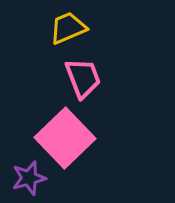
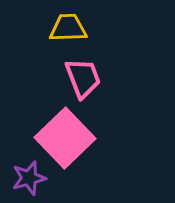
yellow trapezoid: rotated 21 degrees clockwise
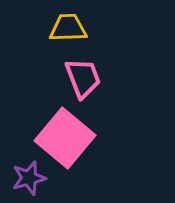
pink square: rotated 6 degrees counterclockwise
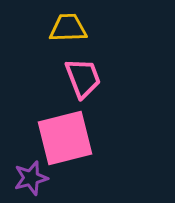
pink square: rotated 36 degrees clockwise
purple star: moved 2 px right
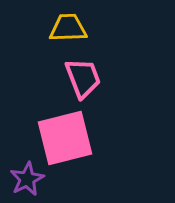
purple star: moved 4 px left, 1 px down; rotated 12 degrees counterclockwise
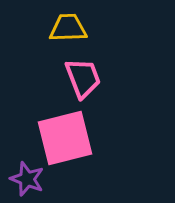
purple star: rotated 24 degrees counterclockwise
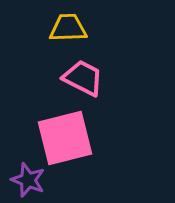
pink trapezoid: rotated 42 degrees counterclockwise
purple star: moved 1 px right, 1 px down
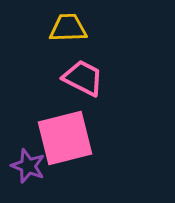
purple star: moved 14 px up
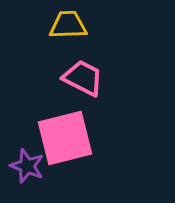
yellow trapezoid: moved 3 px up
purple star: moved 1 px left
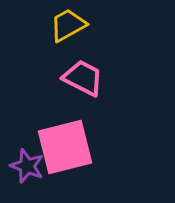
yellow trapezoid: rotated 27 degrees counterclockwise
pink square: moved 9 px down
